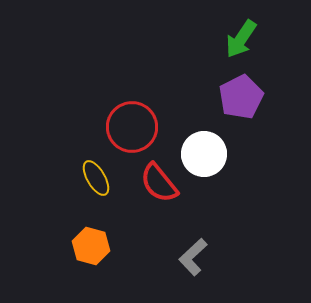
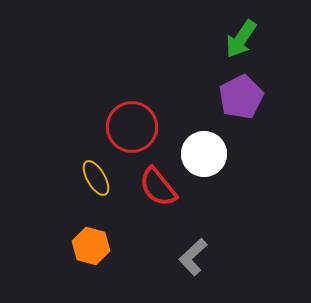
red semicircle: moved 1 px left, 4 px down
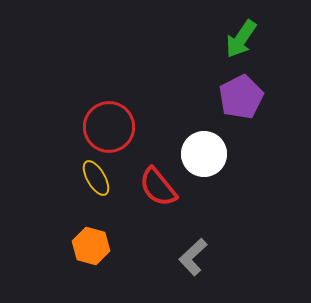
red circle: moved 23 px left
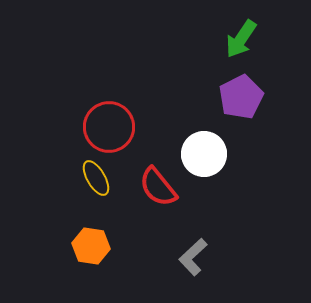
orange hexagon: rotated 6 degrees counterclockwise
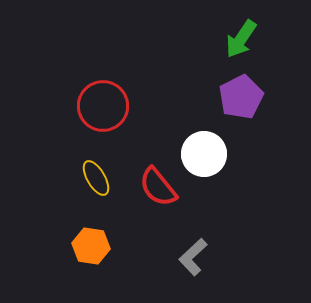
red circle: moved 6 px left, 21 px up
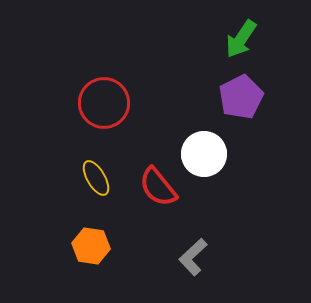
red circle: moved 1 px right, 3 px up
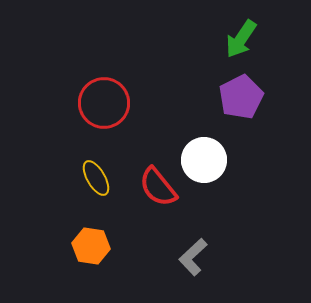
white circle: moved 6 px down
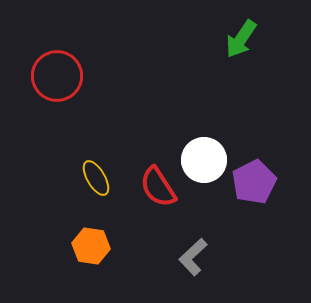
purple pentagon: moved 13 px right, 85 px down
red circle: moved 47 px left, 27 px up
red semicircle: rotated 6 degrees clockwise
